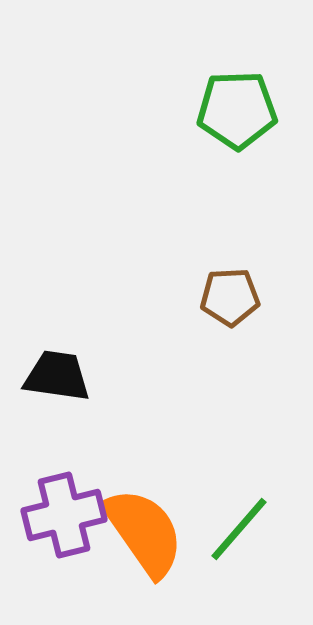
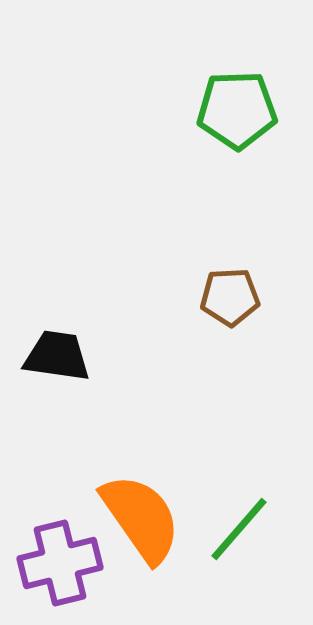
black trapezoid: moved 20 px up
purple cross: moved 4 px left, 48 px down
orange semicircle: moved 3 px left, 14 px up
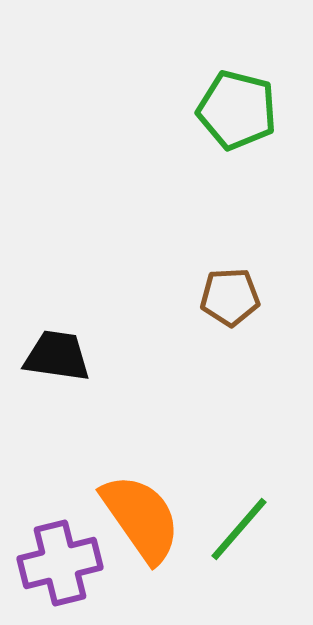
green pentagon: rotated 16 degrees clockwise
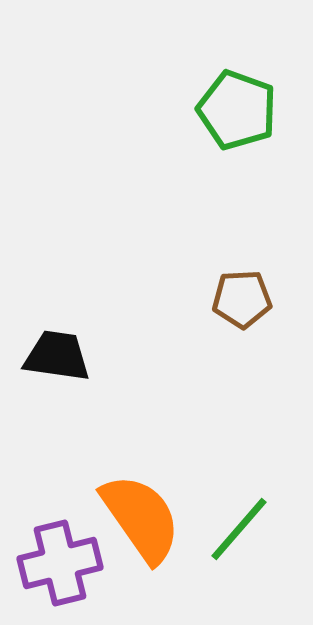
green pentagon: rotated 6 degrees clockwise
brown pentagon: moved 12 px right, 2 px down
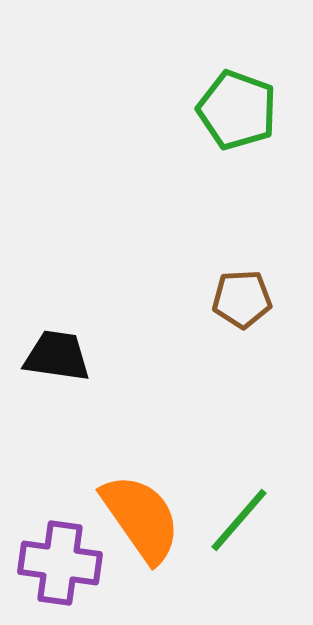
green line: moved 9 px up
purple cross: rotated 22 degrees clockwise
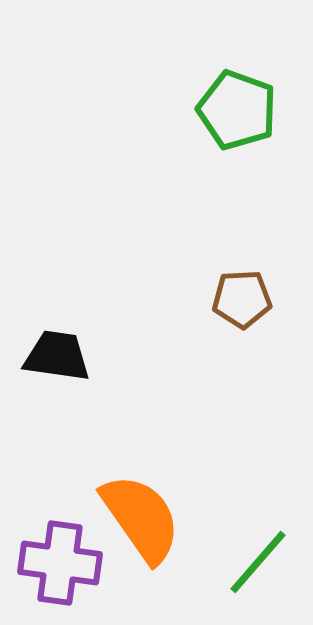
green line: moved 19 px right, 42 px down
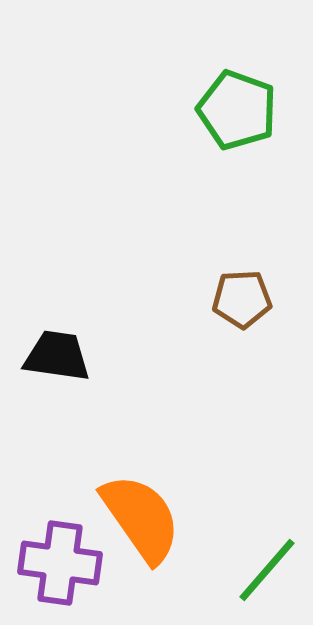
green line: moved 9 px right, 8 px down
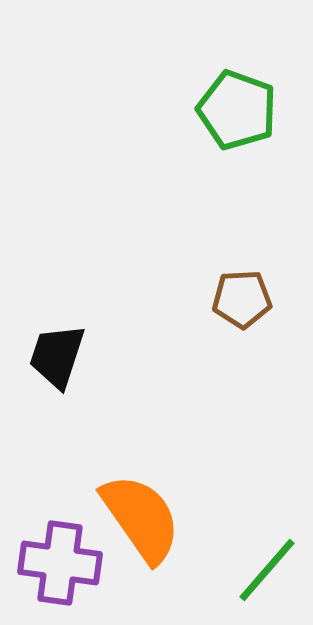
black trapezoid: rotated 80 degrees counterclockwise
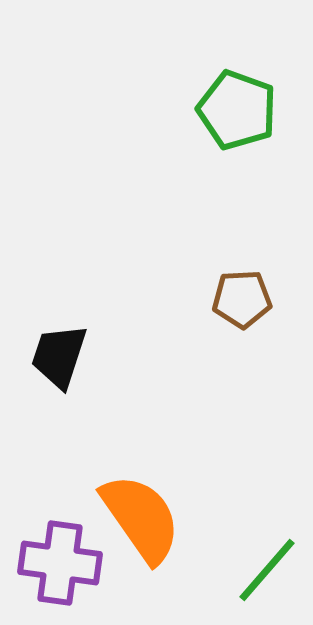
black trapezoid: moved 2 px right
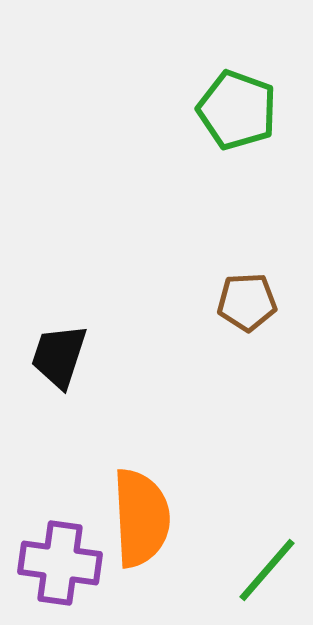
brown pentagon: moved 5 px right, 3 px down
orange semicircle: rotated 32 degrees clockwise
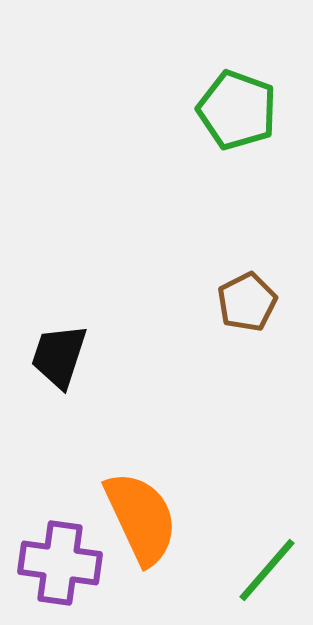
brown pentagon: rotated 24 degrees counterclockwise
orange semicircle: rotated 22 degrees counterclockwise
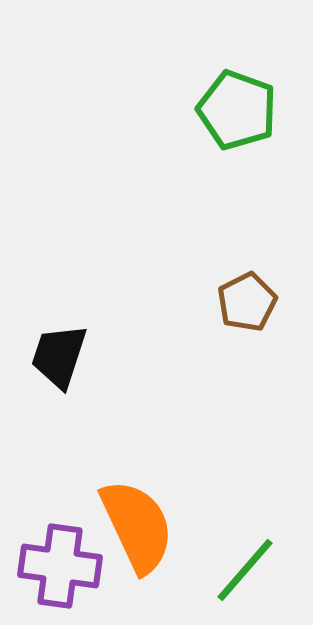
orange semicircle: moved 4 px left, 8 px down
purple cross: moved 3 px down
green line: moved 22 px left
